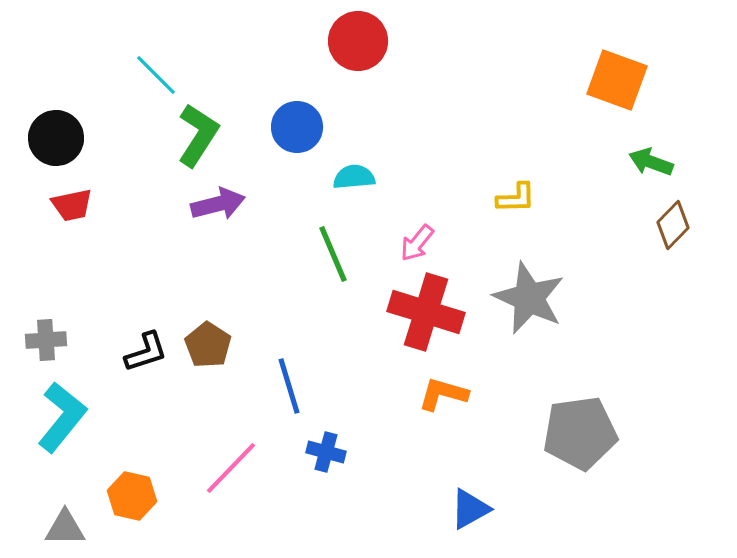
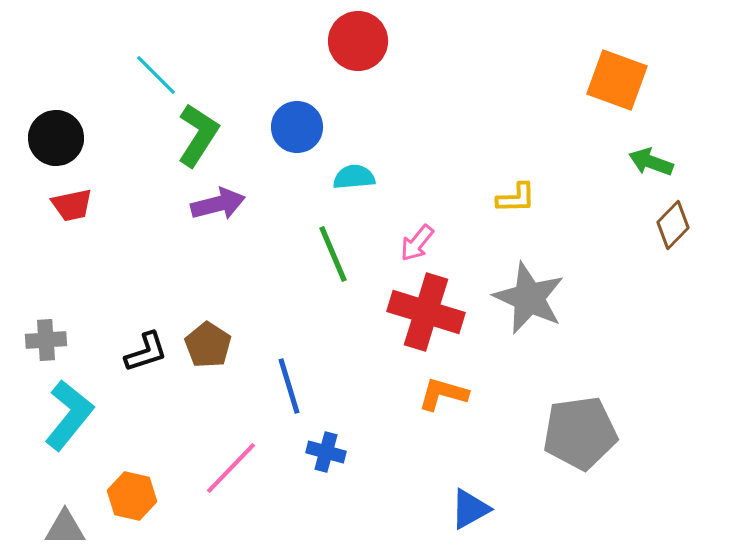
cyan L-shape: moved 7 px right, 2 px up
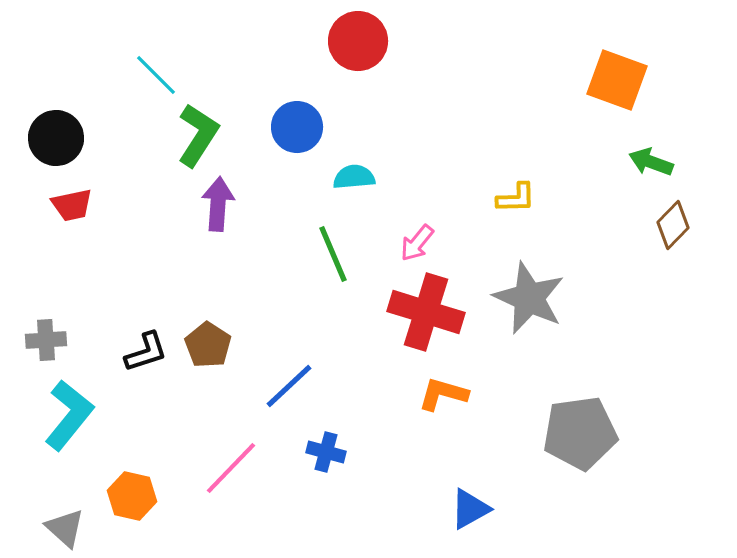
purple arrow: rotated 72 degrees counterclockwise
blue line: rotated 64 degrees clockwise
gray triangle: rotated 42 degrees clockwise
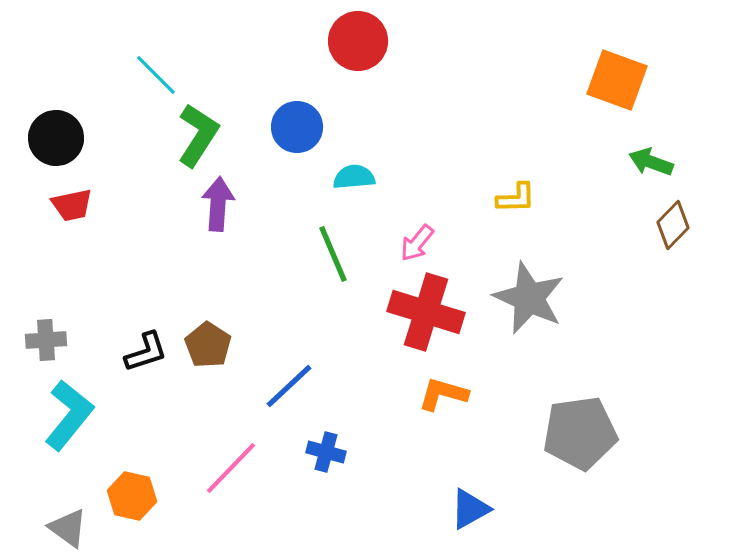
gray triangle: moved 3 px right; rotated 6 degrees counterclockwise
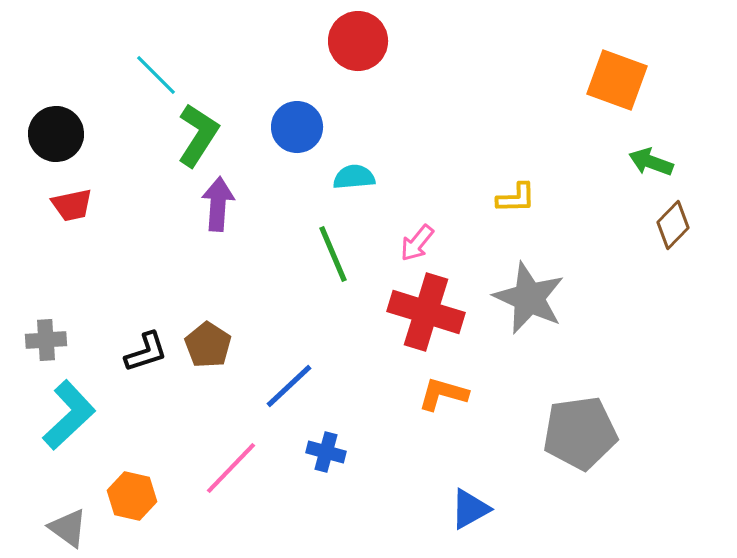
black circle: moved 4 px up
cyan L-shape: rotated 8 degrees clockwise
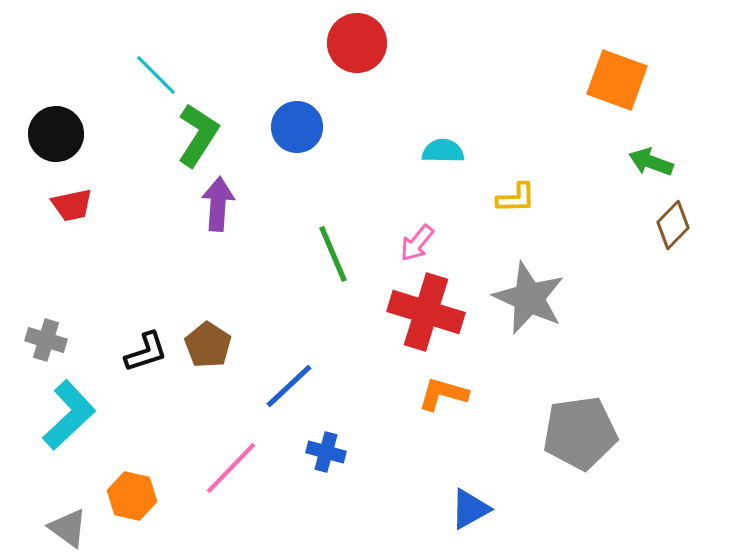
red circle: moved 1 px left, 2 px down
cyan semicircle: moved 89 px right, 26 px up; rotated 6 degrees clockwise
gray cross: rotated 21 degrees clockwise
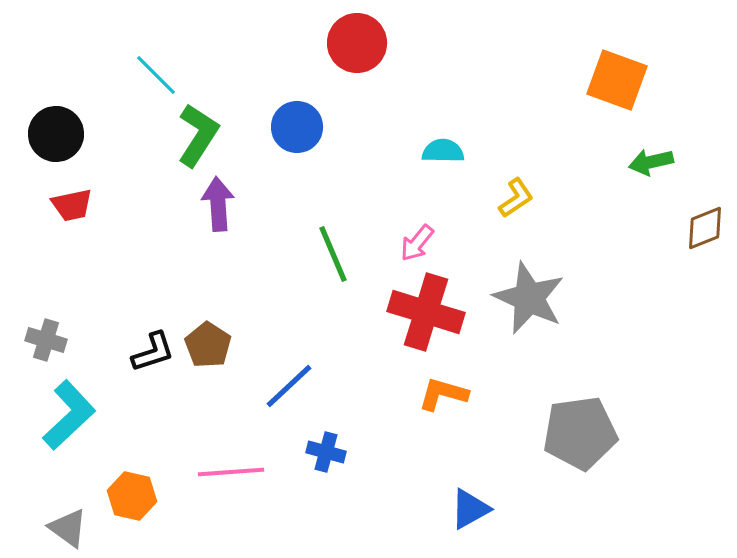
green arrow: rotated 33 degrees counterclockwise
yellow L-shape: rotated 33 degrees counterclockwise
purple arrow: rotated 8 degrees counterclockwise
brown diamond: moved 32 px right, 3 px down; rotated 24 degrees clockwise
black L-shape: moved 7 px right
pink line: moved 4 px down; rotated 42 degrees clockwise
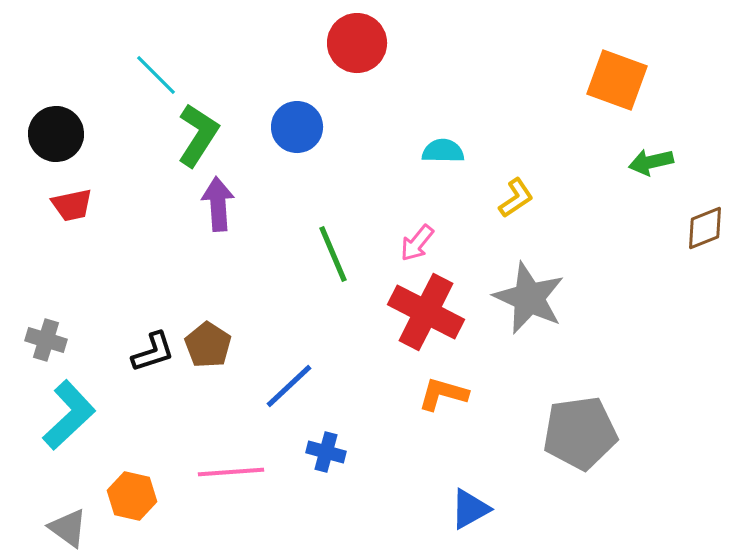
red cross: rotated 10 degrees clockwise
